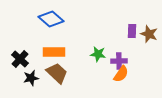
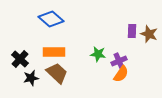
purple cross: rotated 21 degrees counterclockwise
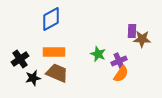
blue diamond: rotated 70 degrees counterclockwise
brown star: moved 7 px left, 5 px down; rotated 18 degrees counterclockwise
green star: rotated 14 degrees clockwise
black cross: rotated 12 degrees clockwise
brown trapezoid: rotated 20 degrees counterclockwise
black star: moved 2 px right
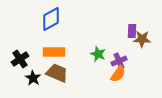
orange semicircle: moved 3 px left
black star: rotated 28 degrees counterclockwise
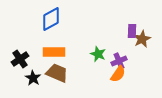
brown star: rotated 30 degrees counterclockwise
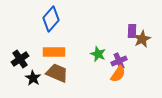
blue diamond: rotated 20 degrees counterclockwise
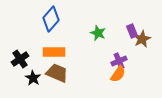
purple rectangle: rotated 24 degrees counterclockwise
green star: moved 21 px up
